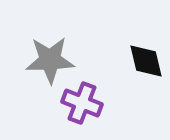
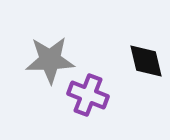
purple cross: moved 6 px right, 8 px up
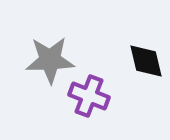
purple cross: moved 1 px right, 1 px down
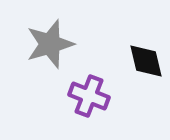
gray star: moved 16 px up; rotated 15 degrees counterclockwise
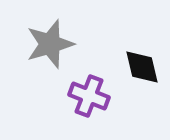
black diamond: moved 4 px left, 6 px down
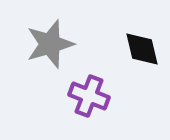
black diamond: moved 18 px up
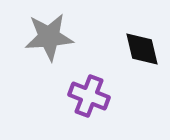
gray star: moved 1 px left, 7 px up; rotated 12 degrees clockwise
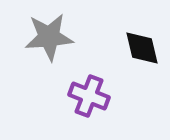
black diamond: moved 1 px up
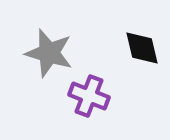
gray star: moved 16 px down; rotated 21 degrees clockwise
